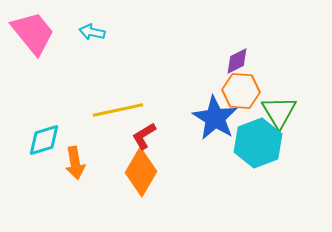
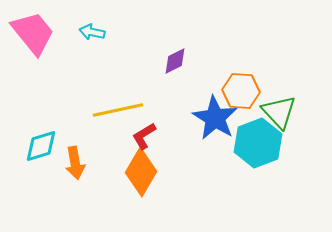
purple diamond: moved 62 px left
green triangle: rotated 12 degrees counterclockwise
cyan diamond: moved 3 px left, 6 px down
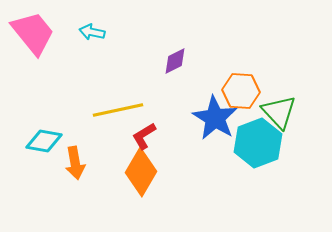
cyan diamond: moved 3 px right, 5 px up; rotated 27 degrees clockwise
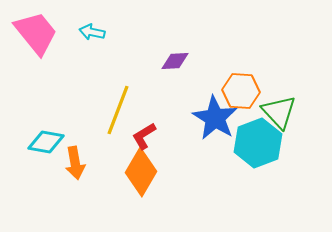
pink trapezoid: moved 3 px right
purple diamond: rotated 24 degrees clockwise
yellow line: rotated 57 degrees counterclockwise
cyan diamond: moved 2 px right, 1 px down
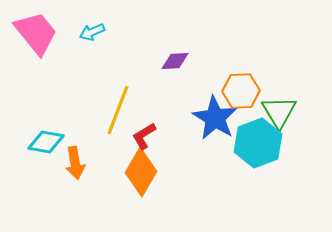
cyan arrow: rotated 35 degrees counterclockwise
orange hexagon: rotated 6 degrees counterclockwise
green triangle: rotated 12 degrees clockwise
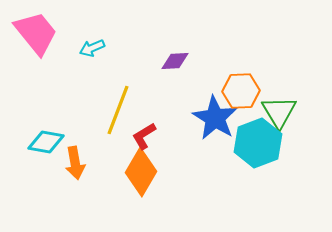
cyan arrow: moved 16 px down
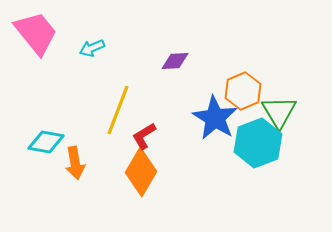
orange hexagon: moved 2 px right; rotated 21 degrees counterclockwise
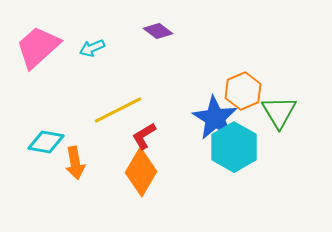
pink trapezoid: moved 2 px right, 14 px down; rotated 93 degrees counterclockwise
purple diamond: moved 17 px left, 30 px up; rotated 40 degrees clockwise
yellow line: rotated 42 degrees clockwise
cyan hexagon: moved 24 px left, 4 px down; rotated 9 degrees counterclockwise
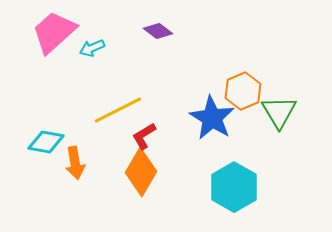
pink trapezoid: moved 16 px right, 15 px up
blue star: moved 3 px left
cyan hexagon: moved 40 px down
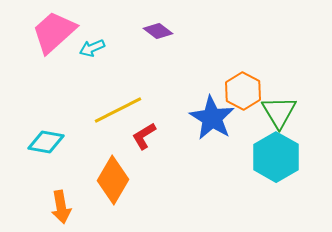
orange hexagon: rotated 9 degrees counterclockwise
orange arrow: moved 14 px left, 44 px down
orange diamond: moved 28 px left, 8 px down
cyan hexagon: moved 42 px right, 30 px up
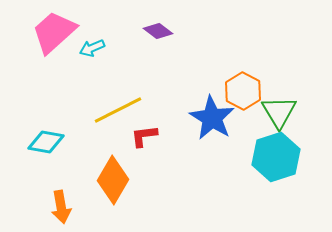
red L-shape: rotated 24 degrees clockwise
cyan hexagon: rotated 12 degrees clockwise
